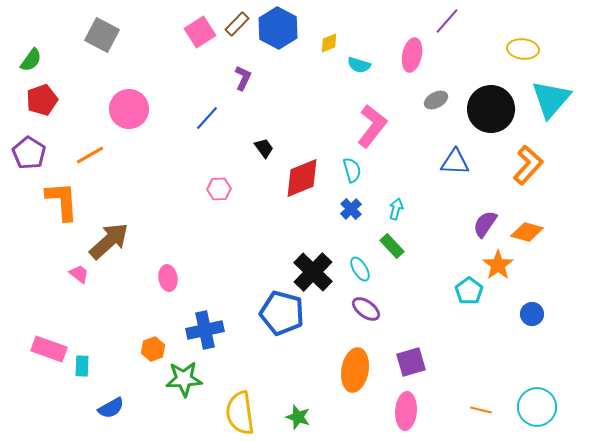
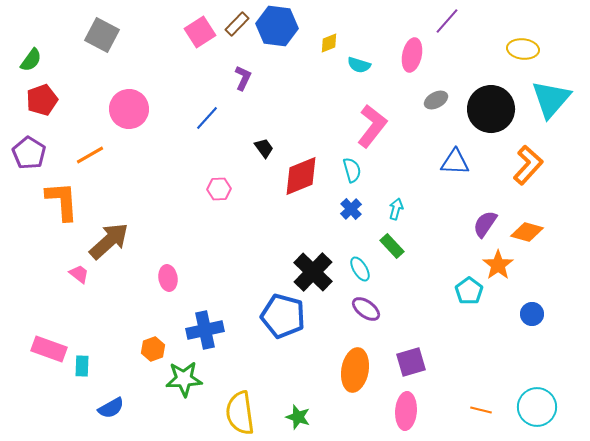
blue hexagon at (278, 28): moved 1 px left, 2 px up; rotated 21 degrees counterclockwise
red diamond at (302, 178): moved 1 px left, 2 px up
blue pentagon at (282, 313): moved 1 px right, 3 px down
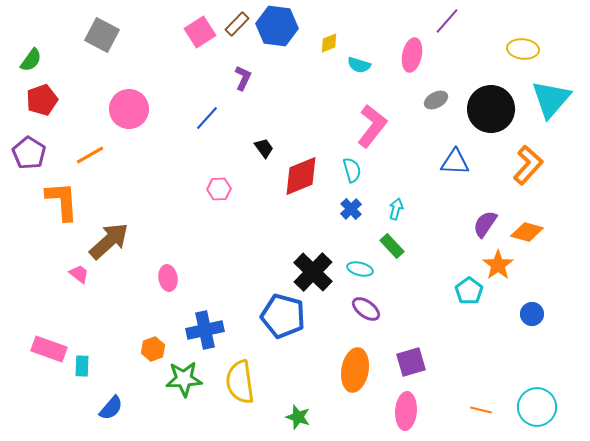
cyan ellipse at (360, 269): rotated 45 degrees counterclockwise
blue semicircle at (111, 408): rotated 20 degrees counterclockwise
yellow semicircle at (240, 413): moved 31 px up
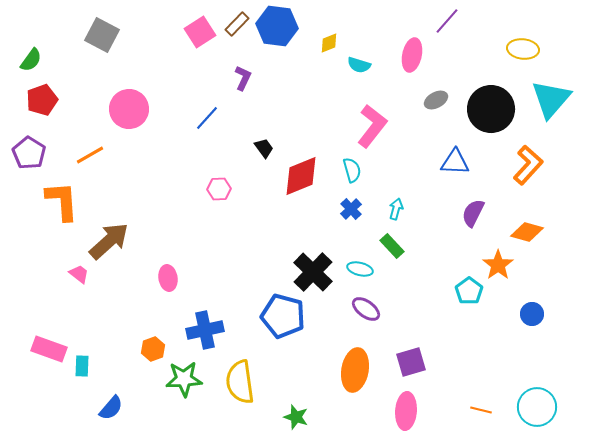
purple semicircle at (485, 224): moved 12 px left, 11 px up; rotated 8 degrees counterclockwise
green star at (298, 417): moved 2 px left
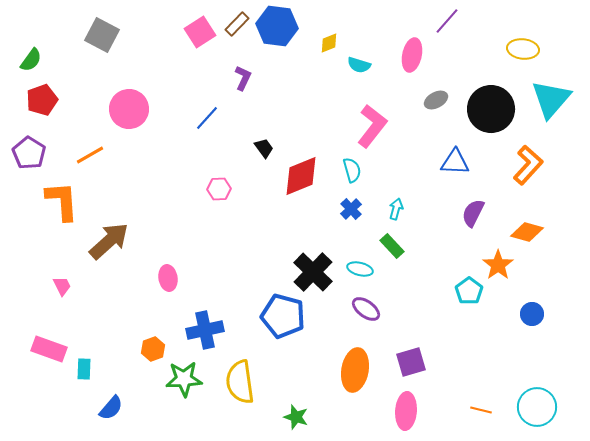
pink trapezoid at (79, 274): moved 17 px left, 12 px down; rotated 25 degrees clockwise
cyan rectangle at (82, 366): moved 2 px right, 3 px down
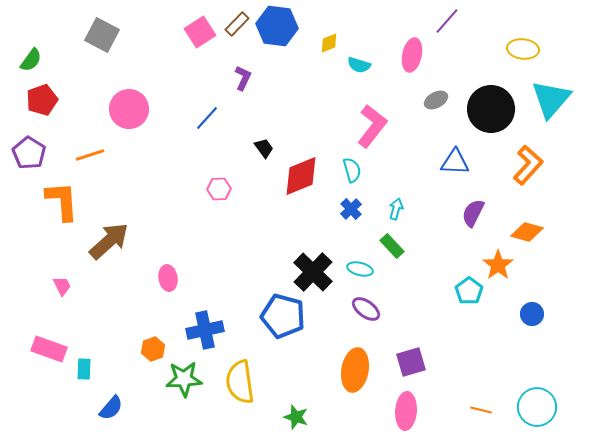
orange line at (90, 155): rotated 12 degrees clockwise
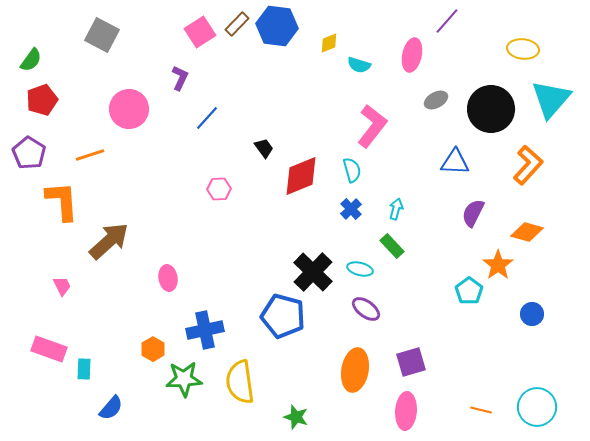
purple L-shape at (243, 78): moved 63 px left
orange hexagon at (153, 349): rotated 10 degrees counterclockwise
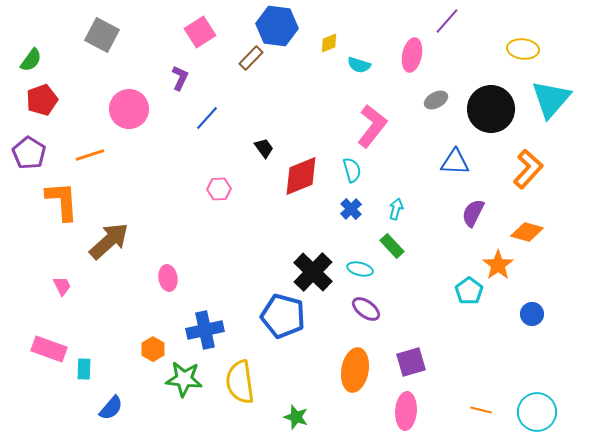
brown rectangle at (237, 24): moved 14 px right, 34 px down
orange L-shape at (528, 165): moved 4 px down
green star at (184, 379): rotated 9 degrees clockwise
cyan circle at (537, 407): moved 5 px down
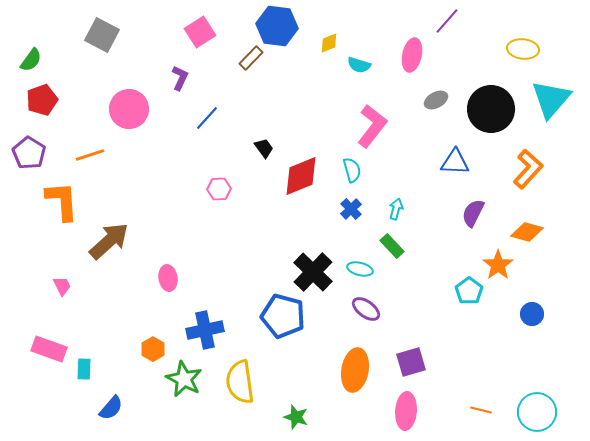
green star at (184, 379): rotated 21 degrees clockwise
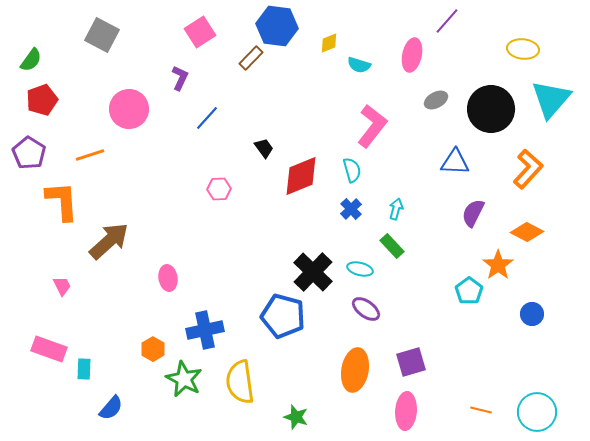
orange diamond at (527, 232): rotated 12 degrees clockwise
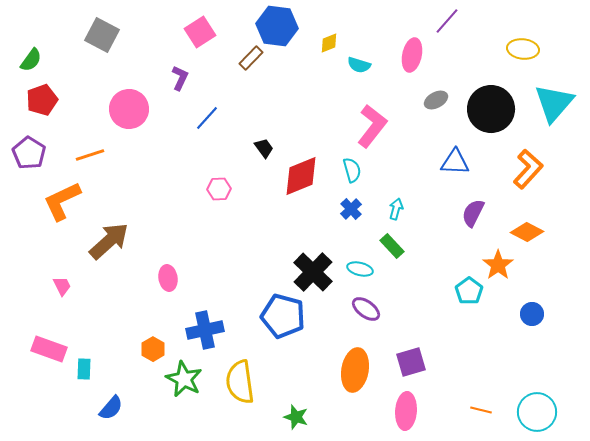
cyan triangle at (551, 99): moved 3 px right, 4 px down
orange L-shape at (62, 201): rotated 111 degrees counterclockwise
